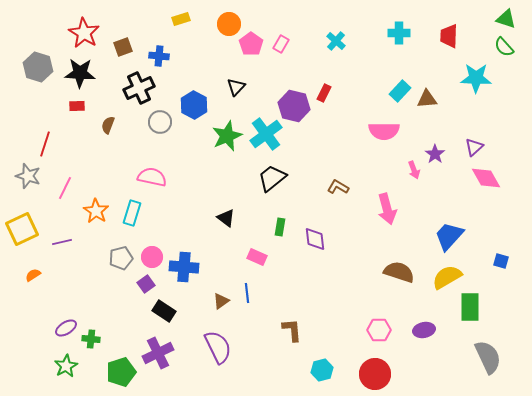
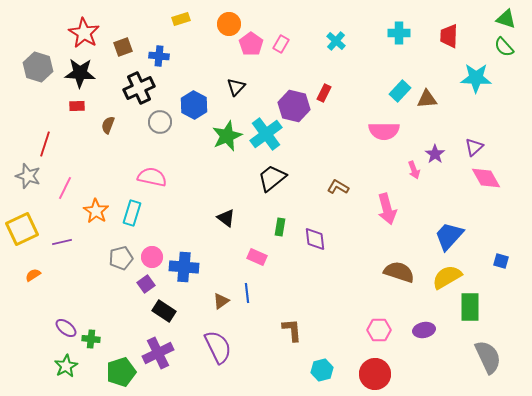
purple ellipse at (66, 328): rotated 70 degrees clockwise
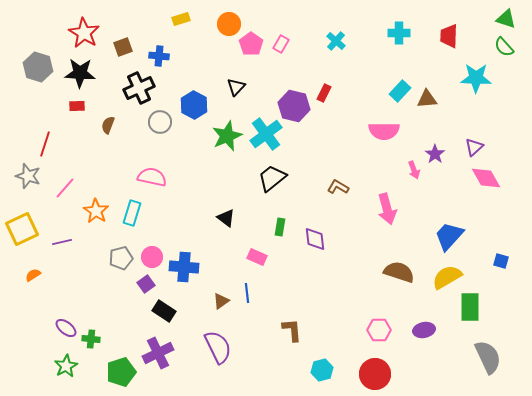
pink line at (65, 188): rotated 15 degrees clockwise
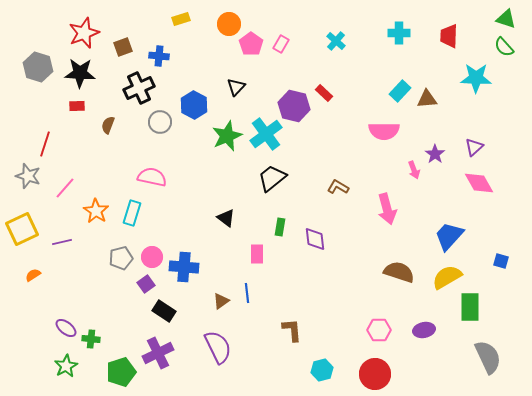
red star at (84, 33): rotated 20 degrees clockwise
red rectangle at (324, 93): rotated 72 degrees counterclockwise
pink diamond at (486, 178): moved 7 px left, 5 px down
pink rectangle at (257, 257): moved 3 px up; rotated 66 degrees clockwise
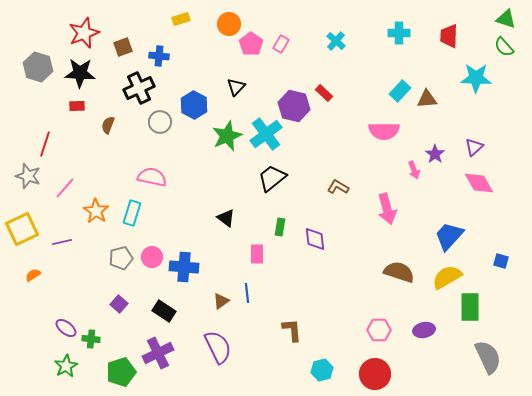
purple square at (146, 284): moved 27 px left, 20 px down; rotated 12 degrees counterclockwise
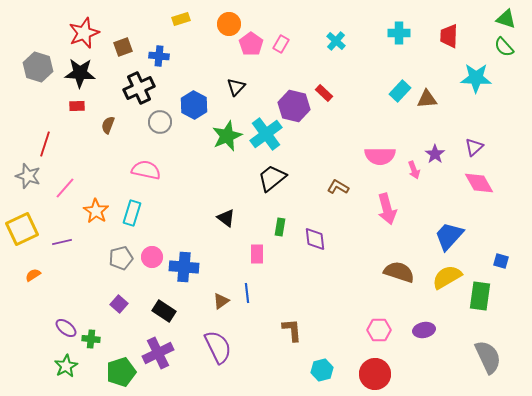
pink semicircle at (384, 131): moved 4 px left, 25 px down
pink semicircle at (152, 177): moved 6 px left, 7 px up
green rectangle at (470, 307): moved 10 px right, 11 px up; rotated 8 degrees clockwise
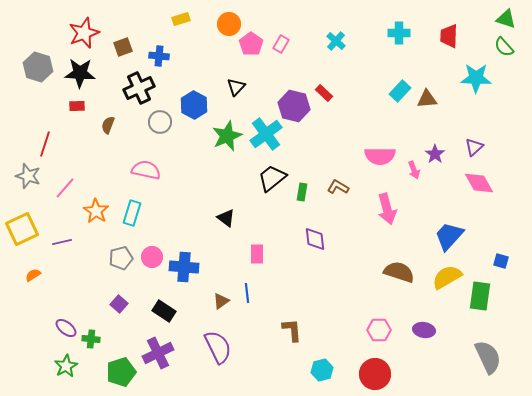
green rectangle at (280, 227): moved 22 px right, 35 px up
purple ellipse at (424, 330): rotated 20 degrees clockwise
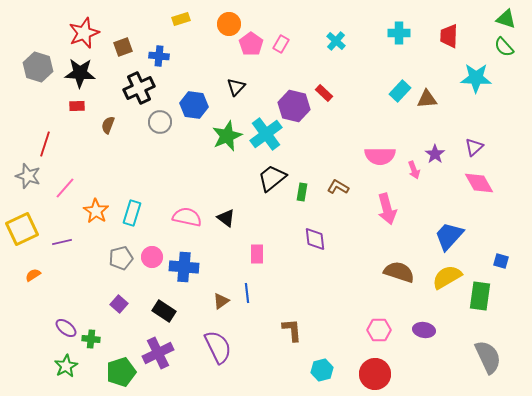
blue hexagon at (194, 105): rotated 20 degrees counterclockwise
pink semicircle at (146, 170): moved 41 px right, 47 px down
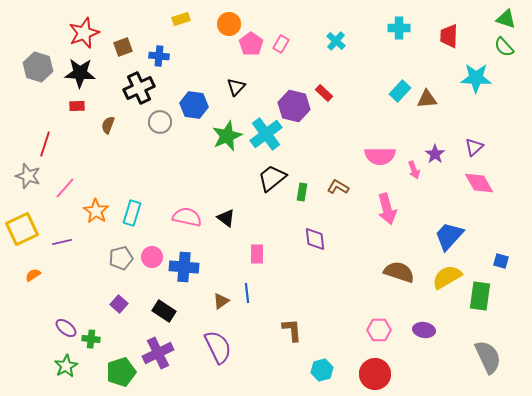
cyan cross at (399, 33): moved 5 px up
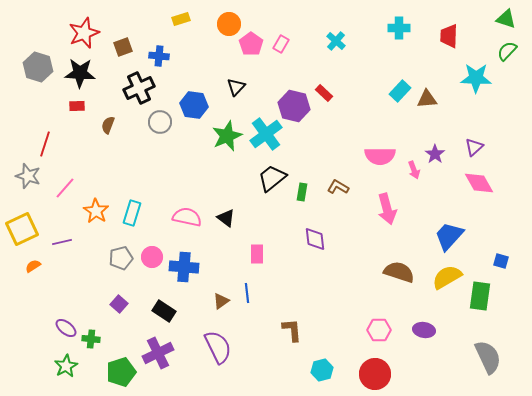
green semicircle at (504, 47): moved 3 px right, 4 px down; rotated 85 degrees clockwise
orange semicircle at (33, 275): moved 9 px up
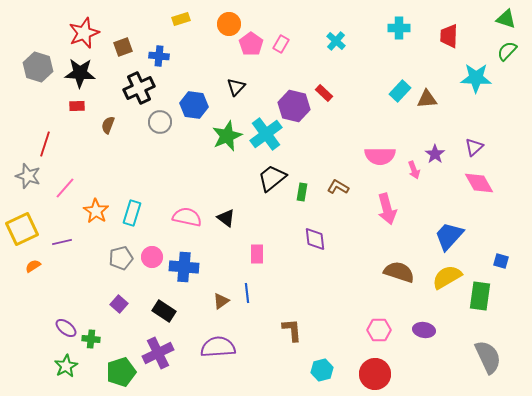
purple semicircle at (218, 347): rotated 68 degrees counterclockwise
